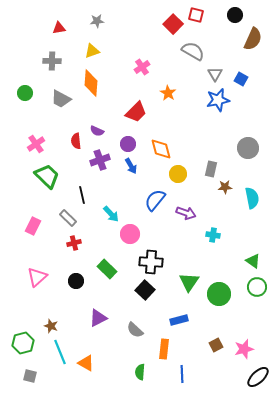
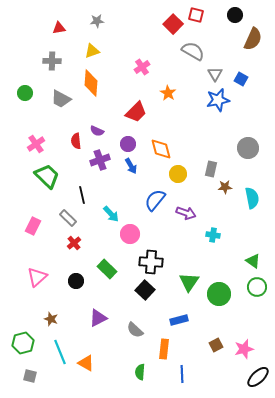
red cross at (74, 243): rotated 24 degrees counterclockwise
brown star at (51, 326): moved 7 px up
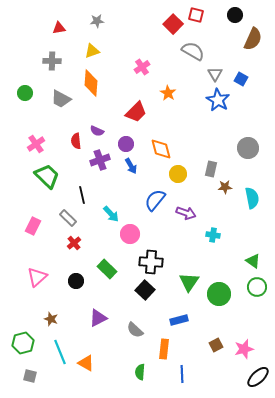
blue star at (218, 100): rotated 30 degrees counterclockwise
purple circle at (128, 144): moved 2 px left
